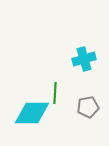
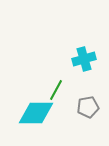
green line: moved 1 px right, 3 px up; rotated 25 degrees clockwise
cyan diamond: moved 4 px right
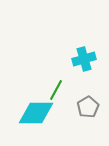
gray pentagon: rotated 20 degrees counterclockwise
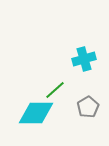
green line: moved 1 px left; rotated 20 degrees clockwise
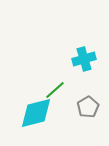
cyan diamond: rotated 15 degrees counterclockwise
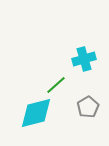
green line: moved 1 px right, 5 px up
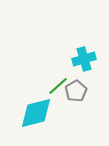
green line: moved 2 px right, 1 px down
gray pentagon: moved 12 px left, 16 px up
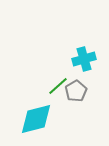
cyan diamond: moved 6 px down
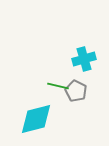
green line: rotated 55 degrees clockwise
gray pentagon: rotated 15 degrees counterclockwise
